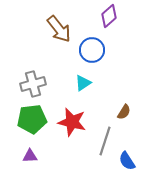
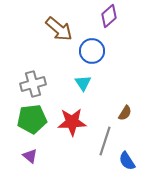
brown arrow: rotated 12 degrees counterclockwise
blue circle: moved 1 px down
cyan triangle: rotated 30 degrees counterclockwise
brown semicircle: moved 1 px right, 1 px down
red star: rotated 16 degrees counterclockwise
purple triangle: rotated 42 degrees clockwise
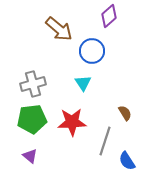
brown semicircle: rotated 63 degrees counterclockwise
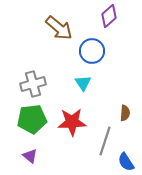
brown arrow: moved 1 px up
brown semicircle: rotated 35 degrees clockwise
blue semicircle: moved 1 px left, 1 px down
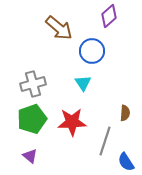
green pentagon: rotated 12 degrees counterclockwise
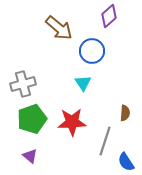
gray cross: moved 10 px left
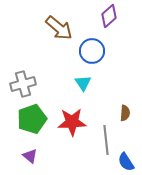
gray line: moved 1 px right, 1 px up; rotated 24 degrees counterclockwise
